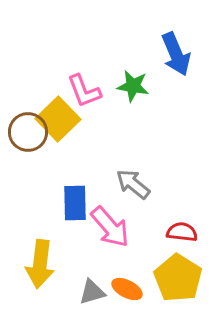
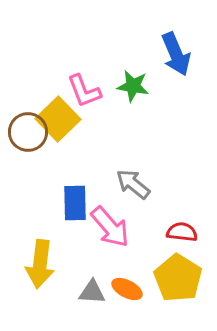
gray triangle: rotated 20 degrees clockwise
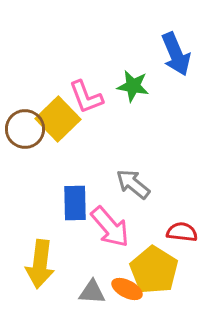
pink L-shape: moved 2 px right, 6 px down
brown circle: moved 3 px left, 3 px up
yellow pentagon: moved 24 px left, 8 px up
